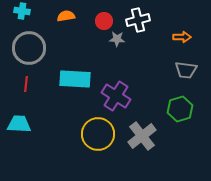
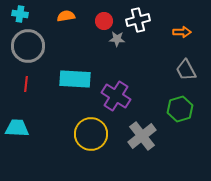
cyan cross: moved 2 px left, 3 px down
orange arrow: moved 5 px up
gray circle: moved 1 px left, 2 px up
gray trapezoid: rotated 55 degrees clockwise
cyan trapezoid: moved 2 px left, 4 px down
yellow circle: moved 7 px left
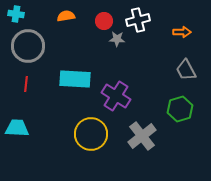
cyan cross: moved 4 px left
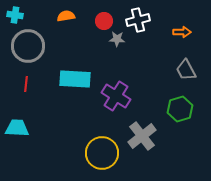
cyan cross: moved 1 px left, 1 px down
yellow circle: moved 11 px right, 19 px down
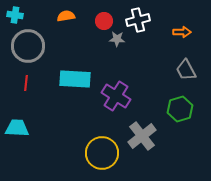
red line: moved 1 px up
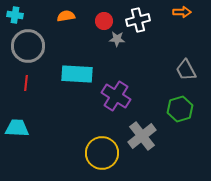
orange arrow: moved 20 px up
cyan rectangle: moved 2 px right, 5 px up
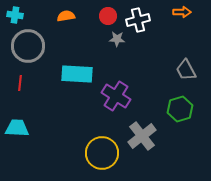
red circle: moved 4 px right, 5 px up
red line: moved 6 px left
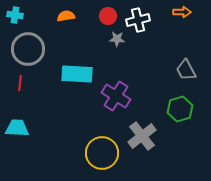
gray circle: moved 3 px down
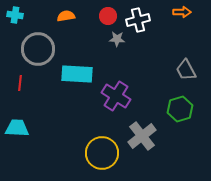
gray circle: moved 10 px right
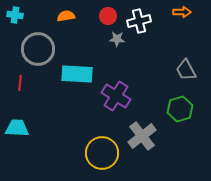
white cross: moved 1 px right, 1 px down
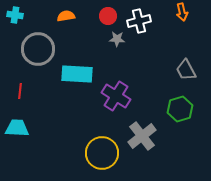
orange arrow: rotated 78 degrees clockwise
red line: moved 8 px down
